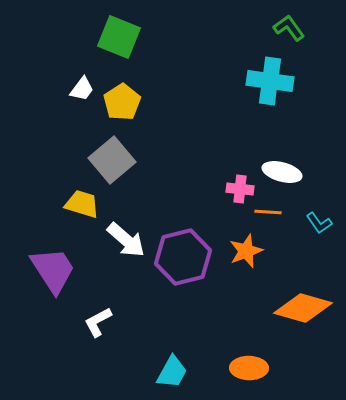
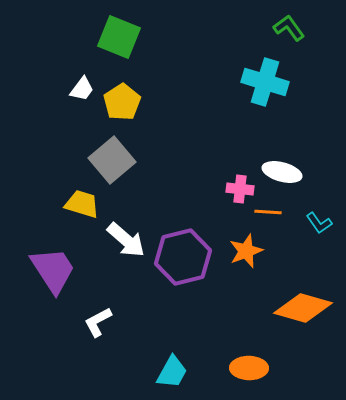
cyan cross: moved 5 px left, 1 px down; rotated 9 degrees clockwise
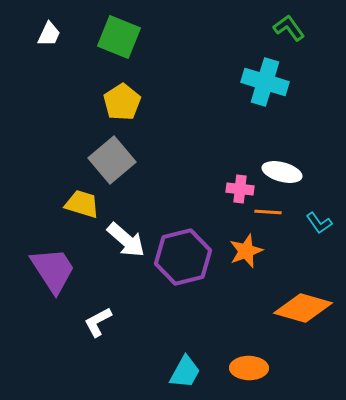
white trapezoid: moved 33 px left, 55 px up; rotated 12 degrees counterclockwise
cyan trapezoid: moved 13 px right
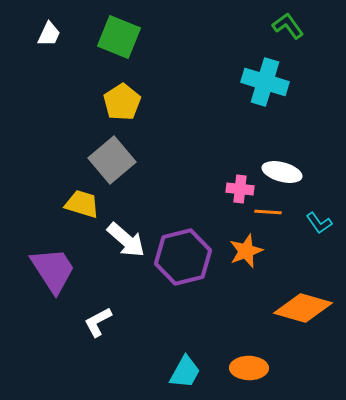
green L-shape: moved 1 px left, 2 px up
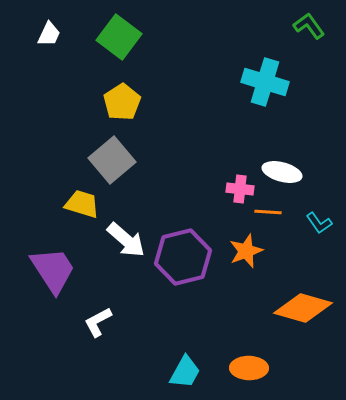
green L-shape: moved 21 px right
green square: rotated 15 degrees clockwise
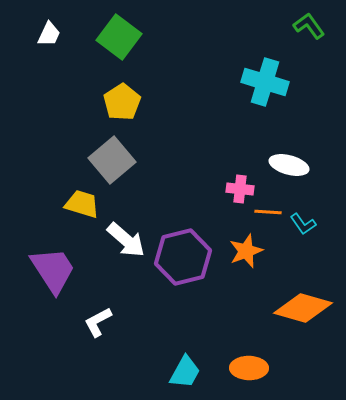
white ellipse: moved 7 px right, 7 px up
cyan L-shape: moved 16 px left, 1 px down
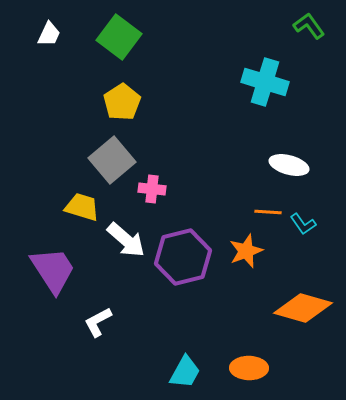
pink cross: moved 88 px left
yellow trapezoid: moved 3 px down
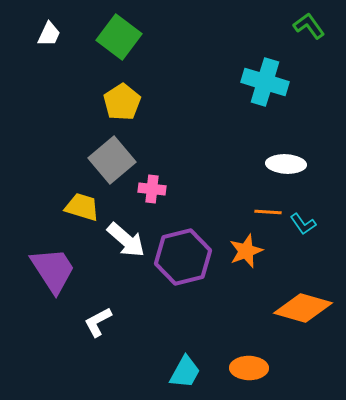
white ellipse: moved 3 px left, 1 px up; rotated 12 degrees counterclockwise
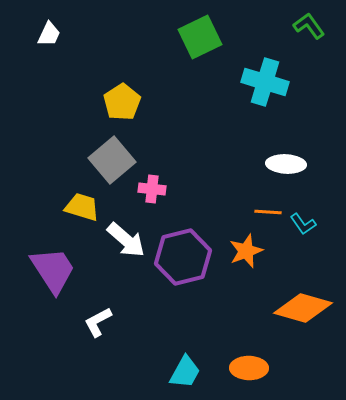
green square: moved 81 px right; rotated 27 degrees clockwise
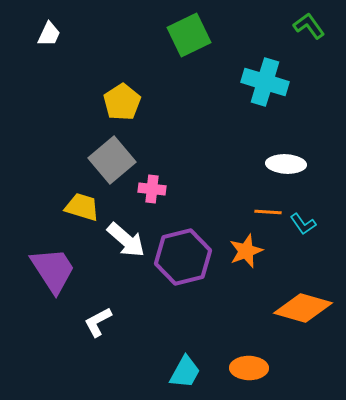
green square: moved 11 px left, 2 px up
